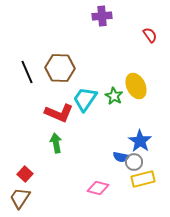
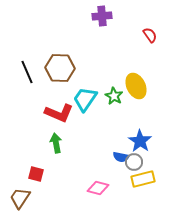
red square: moved 11 px right; rotated 28 degrees counterclockwise
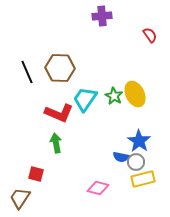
yellow ellipse: moved 1 px left, 8 px down
blue star: moved 1 px left
gray circle: moved 2 px right
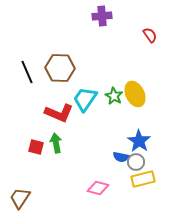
red square: moved 27 px up
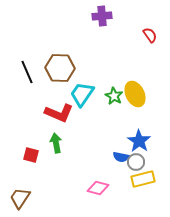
cyan trapezoid: moved 3 px left, 5 px up
red square: moved 5 px left, 8 px down
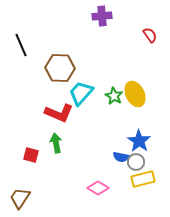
black line: moved 6 px left, 27 px up
cyan trapezoid: moved 1 px left, 1 px up; rotated 8 degrees clockwise
pink diamond: rotated 15 degrees clockwise
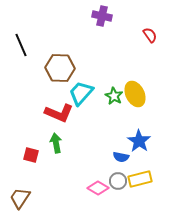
purple cross: rotated 18 degrees clockwise
gray circle: moved 18 px left, 19 px down
yellow rectangle: moved 3 px left
